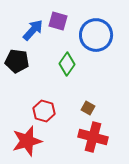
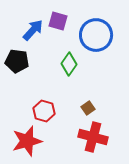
green diamond: moved 2 px right
brown square: rotated 24 degrees clockwise
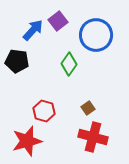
purple square: rotated 36 degrees clockwise
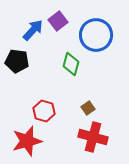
green diamond: moved 2 px right; rotated 20 degrees counterclockwise
